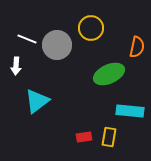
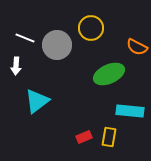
white line: moved 2 px left, 1 px up
orange semicircle: rotated 105 degrees clockwise
red rectangle: rotated 14 degrees counterclockwise
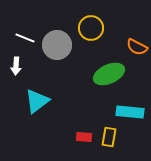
cyan rectangle: moved 1 px down
red rectangle: rotated 28 degrees clockwise
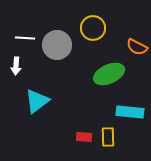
yellow circle: moved 2 px right
white line: rotated 18 degrees counterclockwise
yellow rectangle: moved 1 px left; rotated 12 degrees counterclockwise
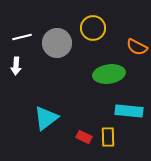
white line: moved 3 px left, 1 px up; rotated 18 degrees counterclockwise
gray circle: moved 2 px up
green ellipse: rotated 16 degrees clockwise
cyan triangle: moved 9 px right, 17 px down
cyan rectangle: moved 1 px left, 1 px up
red rectangle: rotated 21 degrees clockwise
